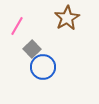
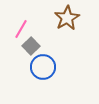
pink line: moved 4 px right, 3 px down
gray square: moved 1 px left, 3 px up
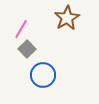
gray square: moved 4 px left, 3 px down
blue circle: moved 8 px down
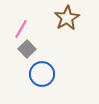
blue circle: moved 1 px left, 1 px up
